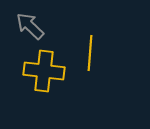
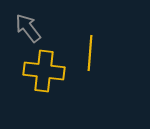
gray arrow: moved 2 px left, 2 px down; rotated 8 degrees clockwise
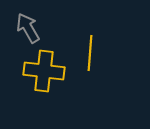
gray arrow: rotated 8 degrees clockwise
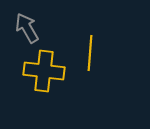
gray arrow: moved 1 px left
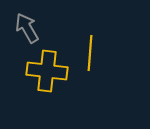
yellow cross: moved 3 px right
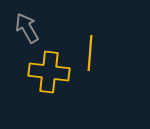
yellow cross: moved 2 px right, 1 px down
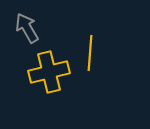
yellow cross: rotated 21 degrees counterclockwise
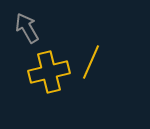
yellow line: moved 1 px right, 9 px down; rotated 20 degrees clockwise
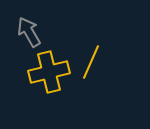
gray arrow: moved 2 px right, 4 px down
